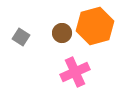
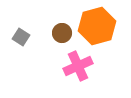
orange hexagon: moved 2 px right
pink cross: moved 3 px right, 6 px up
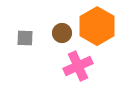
orange hexagon: rotated 15 degrees counterclockwise
gray square: moved 4 px right, 1 px down; rotated 30 degrees counterclockwise
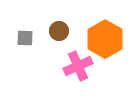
orange hexagon: moved 8 px right, 13 px down
brown circle: moved 3 px left, 2 px up
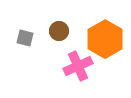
gray square: rotated 12 degrees clockwise
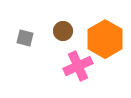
brown circle: moved 4 px right
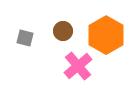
orange hexagon: moved 1 px right, 4 px up
pink cross: rotated 16 degrees counterclockwise
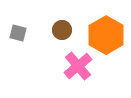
brown circle: moved 1 px left, 1 px up
gray square: moved 7 px left, 5 px up
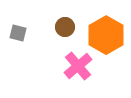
brown circle: moved 3 px right, 3 px up
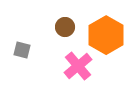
gray square: moved 4 px right, 17 px down
